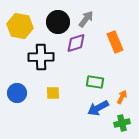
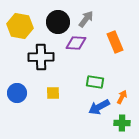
purple diamond: rotated 20 degrees clockwise
blue arrow: moved 1 px right, 1 px up
green cross: rotated 14 degrees clockwise
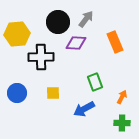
yellow hexagon: moved 3 px left, 8 px down; rotated 15 degrees counterclockwise
green rectangle: rotated 60 degrees clockwise
blue arrow: moved 15 px left, 2 px down
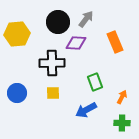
black cross: moved 11 px right, 6 px down
blue arrow: moved 2 px right, 1 px down
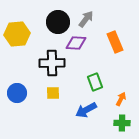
orange arrow: moved 1 px left, 2 px down
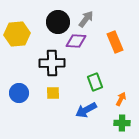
purple diamond: moved 2 px up
blue circle: moved 2 px right
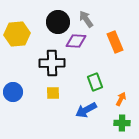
gray arrow: rotated 72 degrees counterclockwise
blue circle: moved 6 px left, 1 px up
